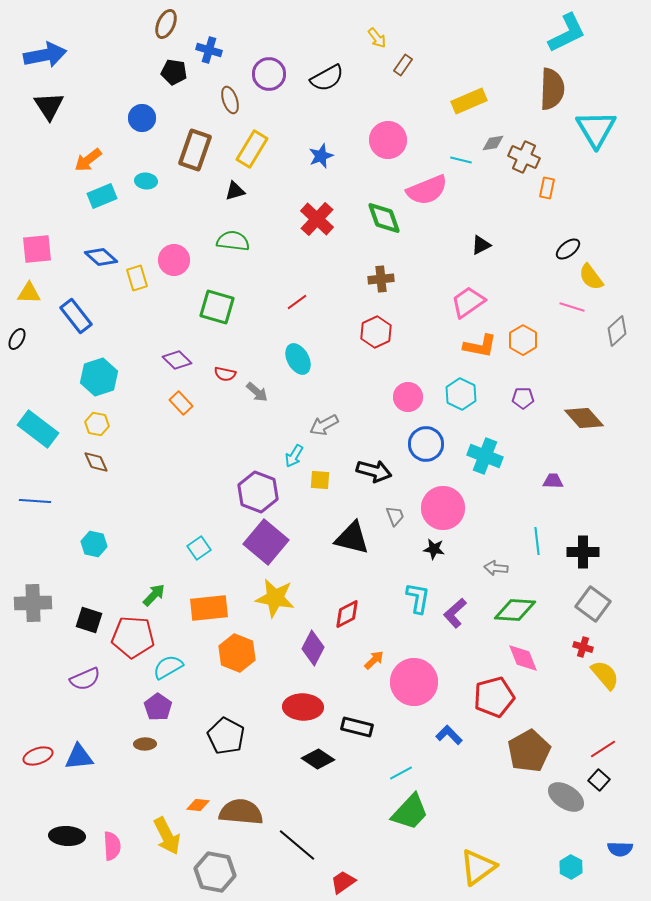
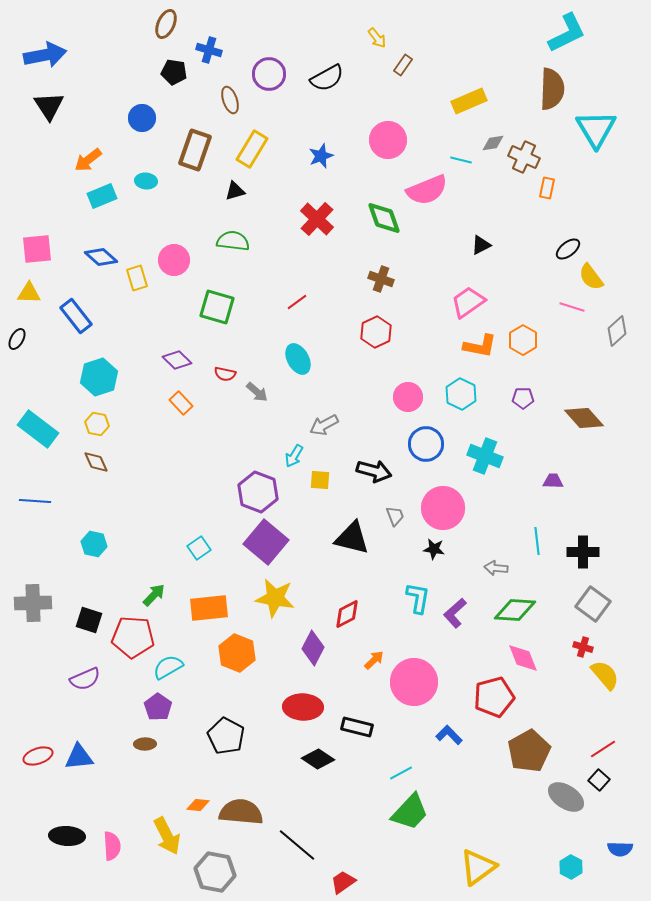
brown cross at (381, 279): rotated 25 degrees clockwise
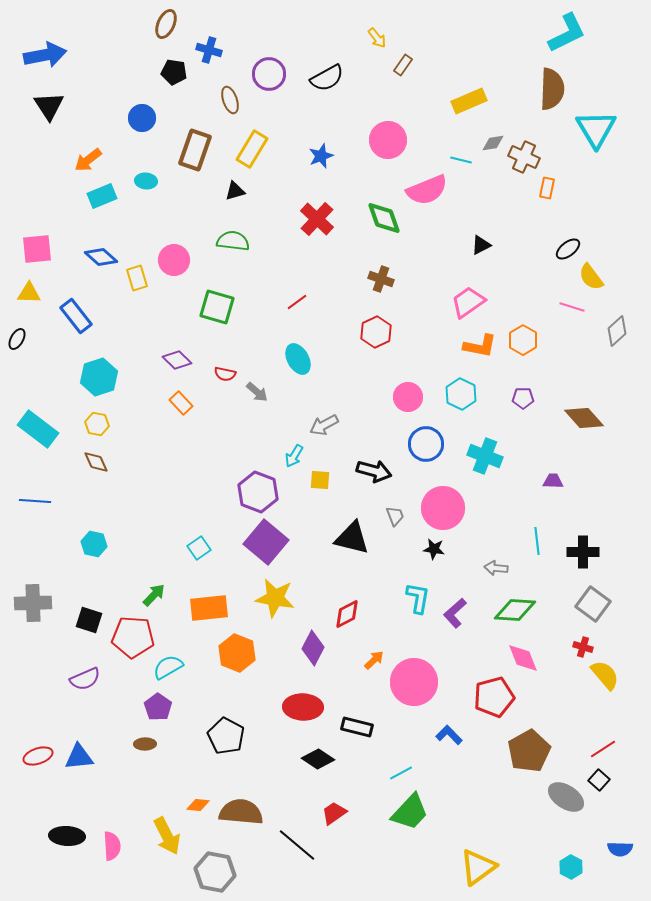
red trapezoid at (343, 882): moved 9 px left, 69 px up
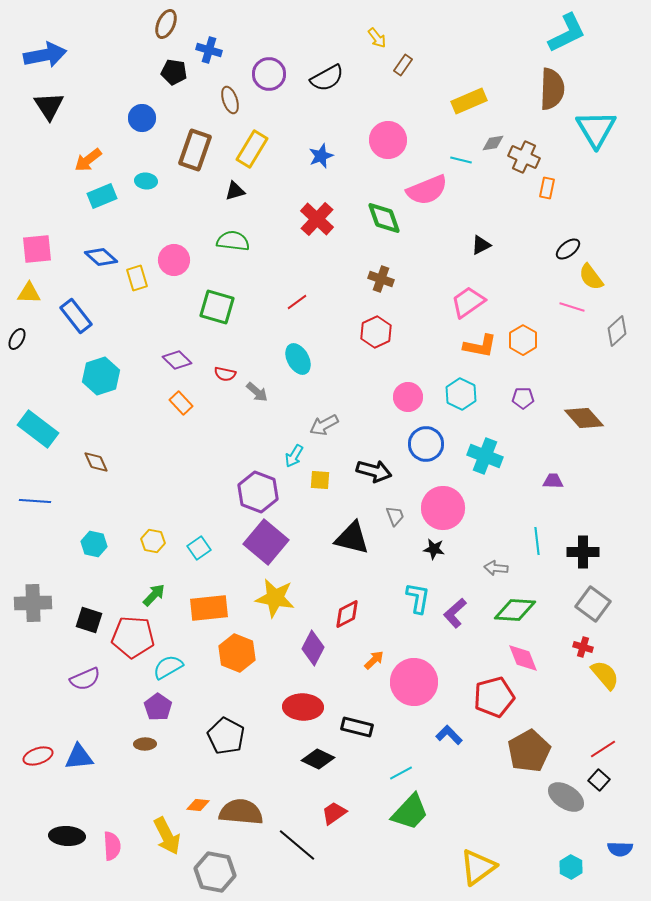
cyan hexagon at (99, 377): moved 2 px right, 1 px up
yellow hexagon at (97, 424): moved 56 px right, 117 px down
black diamond at (318, 759): rotated 8 degrees counterclockwise
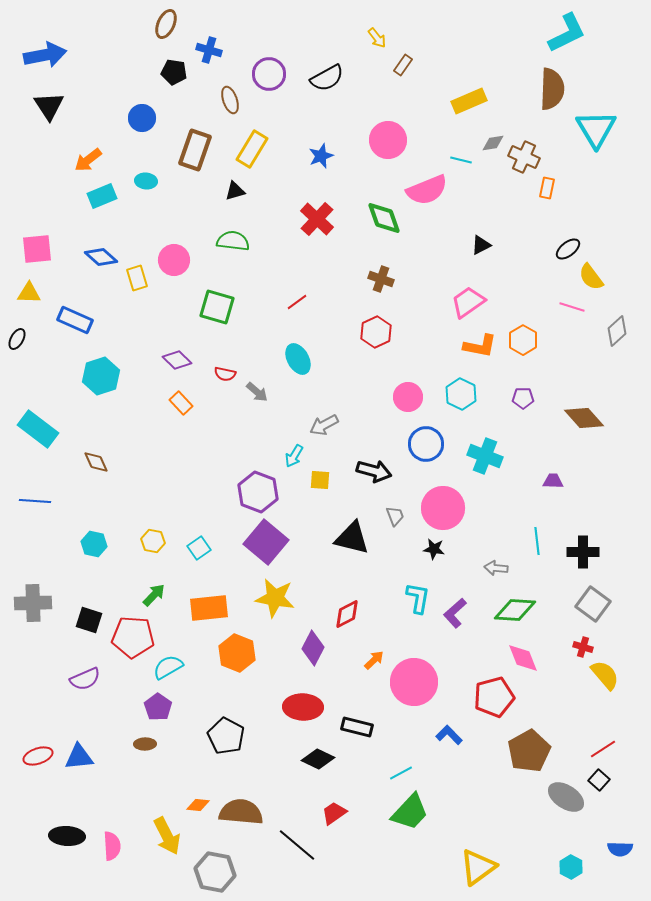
blue rectangle at (76, 316): moved 1 px left, 4 px down; rotated 28 degrees counterclockwise
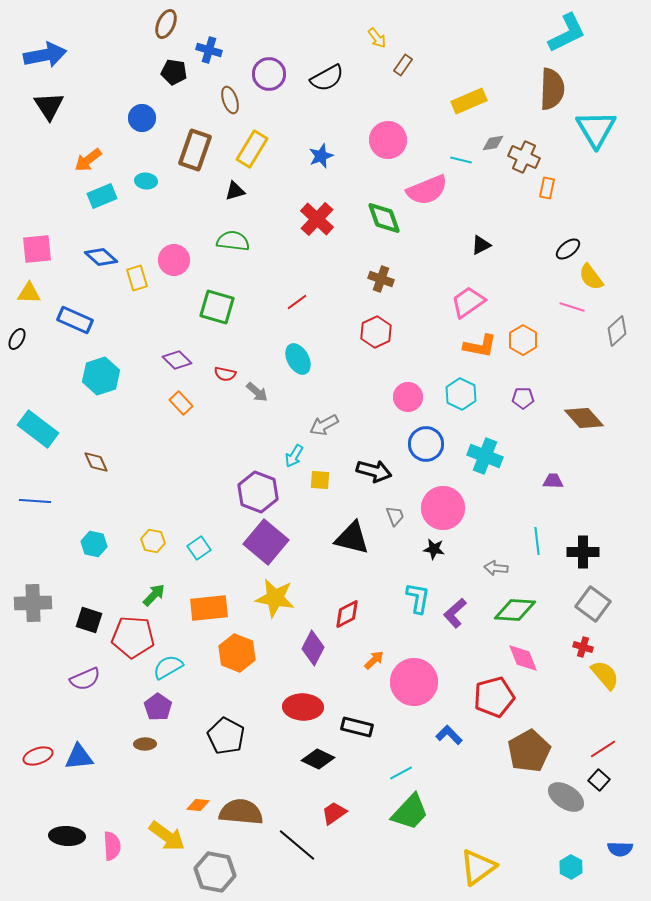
yellow arrow at (167, 836): rotated 27 degrees counterclockwise
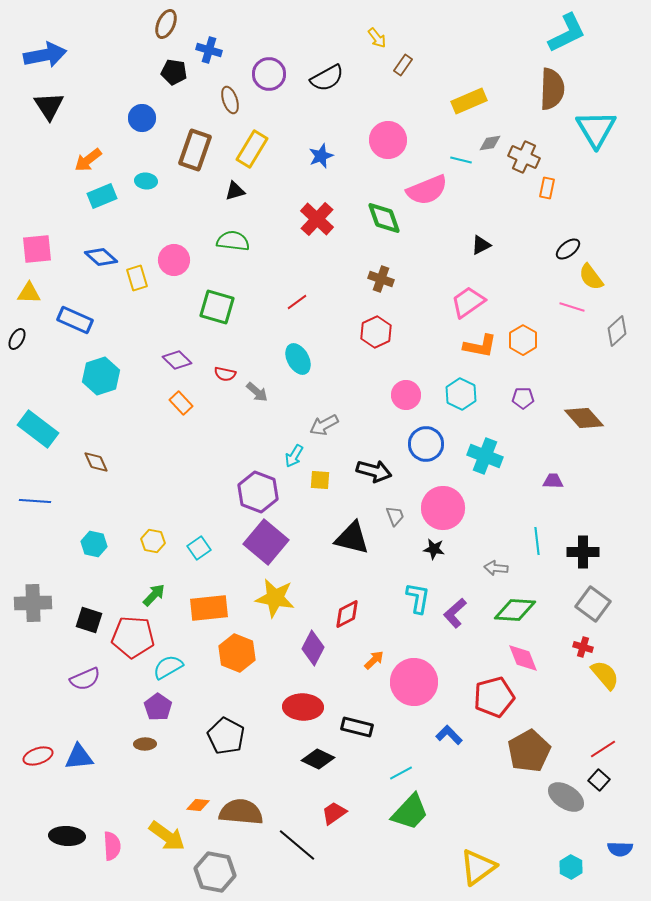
gray diamond at (493, 143): moved 3 px left
pink circle at (408, 397): moved 2 px left, 2 px up
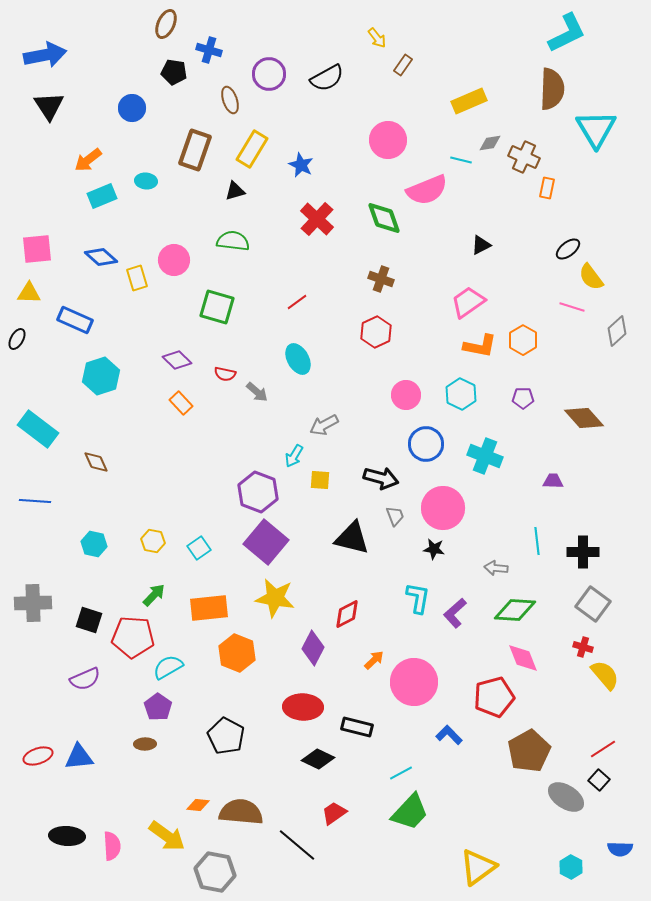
blue circle at (142, 118): moved 10 px left, 10 px up
blue star at (321, 156): moved 20 px left, 9 px down; rotated 25 degrees counterclockwise
black arrow at (374, 471): moved 7 px right, 7 px down
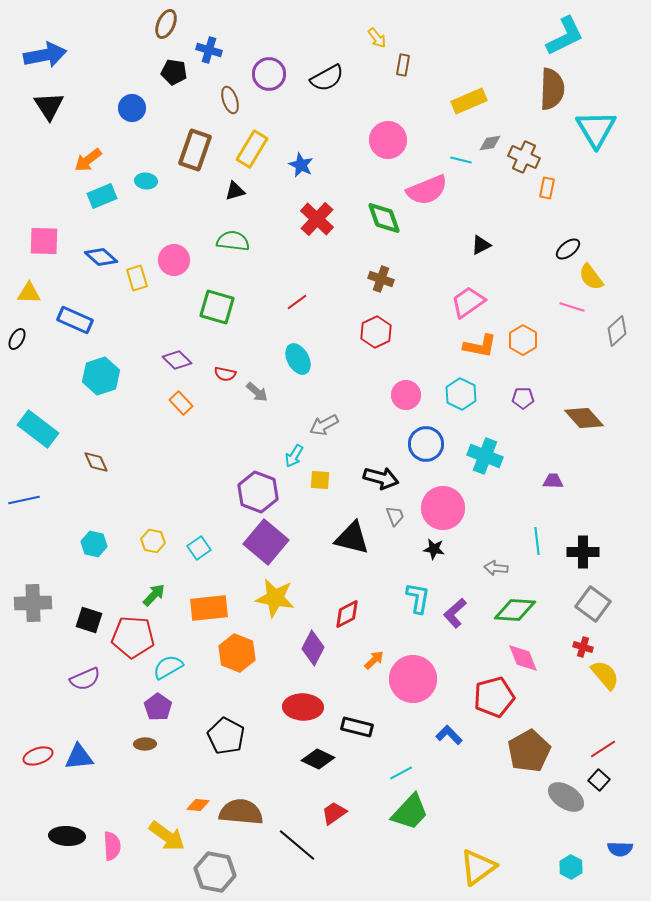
cyan L-shape at (567, 33): moved 2 px left, 3 px down
brown rectangle at (403, 65): rotated 25 degrees counterclockwise
pink square at (37, 249): moved 7 px right, 8 px up; rotated 8 degrees clockwise
blue line at (35, 501): moved 11 px left, 1 px up; rotated 16 degrees counterclockwise
pink circle at (414, 682): moved 1 px left, 3 px up
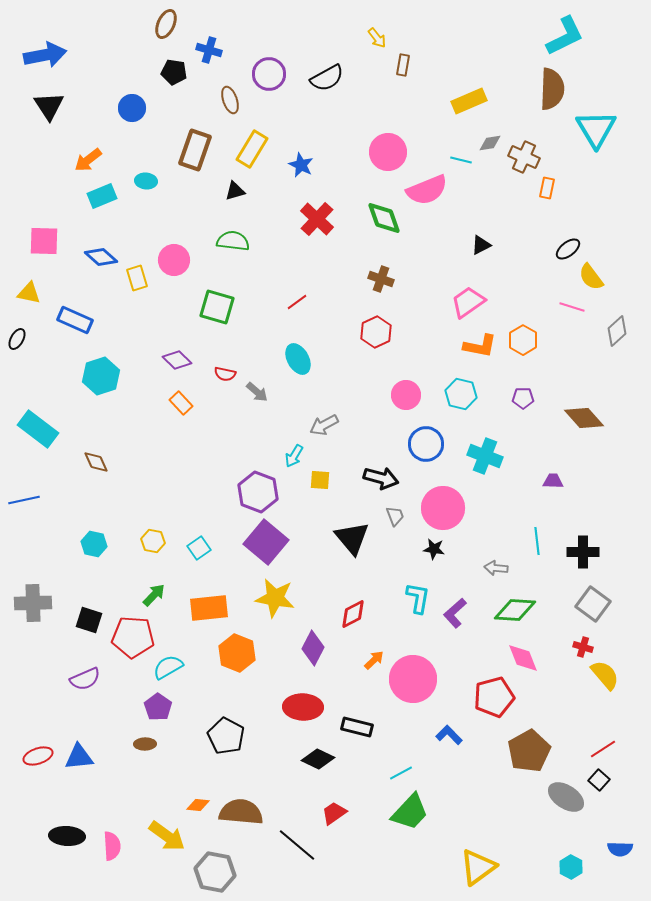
pink circle at (388, 140): moved 12 px down
yellow triangle at (29, 293): rotated 10 degrees clockwise
cyan hexagon at (461, 394): rotated 12 degrees counterclockwise
black triangle at (352, 538): rotated 36 degrees clockwise
red diamond at (347, 614): moved 6 px right
